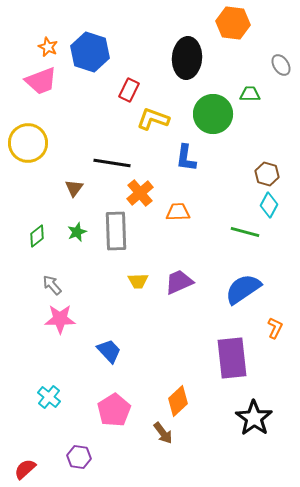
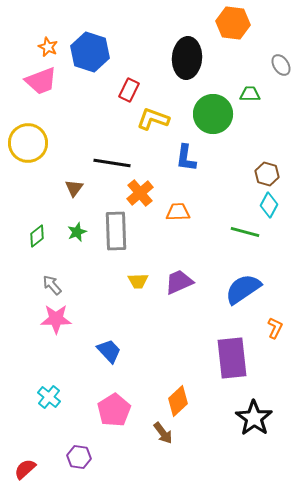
pink star: moved 4 px left
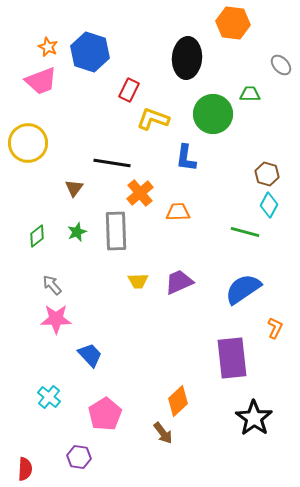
gray ellipse: rotated 10 degrees counterclockwise
blue trapezoid: moved 19 px left, 4 px down
pink pentagon: moved 9 px left, 4 px down
red semicircle: rotated 135 degrees clockwise
